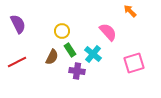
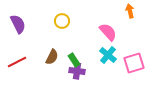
orange arrow: rotated 32 degrees clockwise
yellow circle: moved 10 px up
green rectangle: moved 4 px right, 10 px down
cyan cross: moved 15 px right, 1 px down
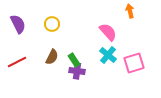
yellow circle: moved 10 px left, 3 px down
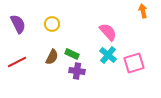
orange arrow: moved 13 px right
green rectangle: moved 2 px left, 6 px up; rotated 32 degrees counterclockwise
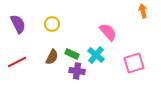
cyan cross: moved 12 px left
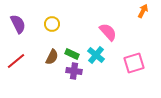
orange arrow: rotated 40 degrees clockwise
red line: moved 1 px left, 1 px up; rotated 12 degrees counterclockwise
purple cross: moved 3 px left
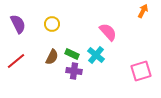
pink square: moved 7 px right, 8 px down
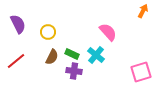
yellow circle: moved 4 px left, 8 px down
pink square: moved 1 px down
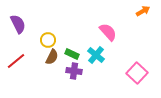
orange arrow: rotated 32 degrees clockwise
yellow circle: moved 8 px down
pink square: moved 4 px left, 1 px down; rotated 30 degrees counterclockwise
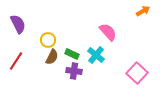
red line: rotated 18 degrees counterclockwise
